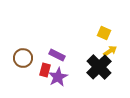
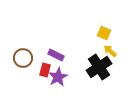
yellow arrow: rotated 104 degrees counterclockwise
purple rectangle: moved 1 px left
black cross: rotated 10 degrees clockwise
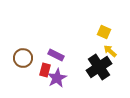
yellow square: moved 1 px up
purple star: moved 1 px left, 1 px down
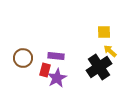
yellow square: rotated 24 degrees counterclockwise
purple rectangle: moved 1 px down; rotated 21 degrees counterclockwise
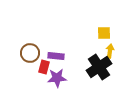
yellow square: moved 1 px down
yellow arrow: rotated 56 degrees clockwise
brown circle: moved 7 px right, 5 px up
red rectangle: moved 1 px left, 3 px up
purple star: rotated 24 degrees clockwise
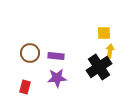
red rectangle: moved 19 px left, 20 px down
